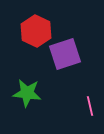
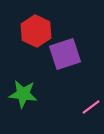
green star: moved 4 px left, 1 px down
pink line: moved 1 px right, 1 px down; rotated 66 degrees clockwise
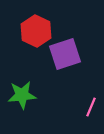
green star: moved 1 px left, 1 px down; rotated 12 degrees counterclockwise
pink line: rotated 30 degrees counterclockwise
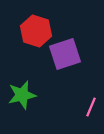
red hexagon: rotated 8 degrees counterclockwise
green star: rotated 8 degrees counterclockwise
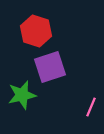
purple square: moved 15 px left, 13 px down
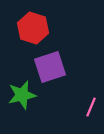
red hexagon: moved 3 px left, 3 px up
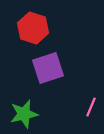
purple square: moved 2 px left, 1 px down
green star: moved 2 px right, 19 px down
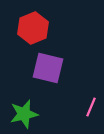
red hexagon: rotated 20 degrees clockwise
purple square: rotated 32 degrees clockwise
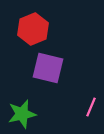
red hexagon: moved 1 px down
green star: moved 2 px left
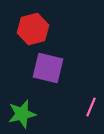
red hexagon: rotated 8 degrees clockwise
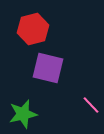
pink line: moved 2 px up; rotated 66 degrees counterclockwise
green star: moved 1 px right
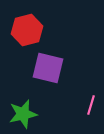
red hexagon: moved 6 px left, 1 px down
pink line: rotated 60 degrees clockwise
